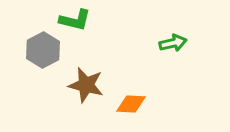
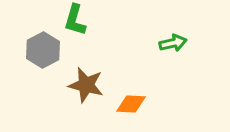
green L-shape: rotated 92 degrees clockwise
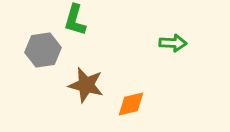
green arrow: rotated 16 degrees clockwise
gray hexagon: rotated 20 degrees clockwise
orange diamond: rotated 16 degrees counterclockwise
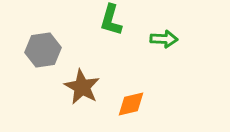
green L-shape: moved 36 px right
green arrow: moved 9 px left, 4 px up
brown star: moved 4 px left, 2 px down; rotated 15 degrees clockwise
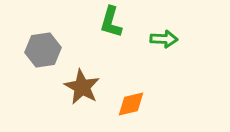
green L-shape: moved 2 px down
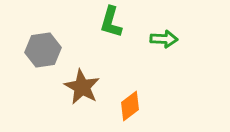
orange diamond: moved 1 px left, 2 px down; rotated 24 degrees counterclockwise
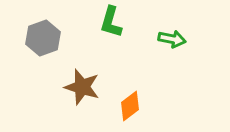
green arrow: moved 8 px right; rotated 8 degrees clockwise
gray hexagon: moved 12 px up; rotated 12 degrees counterclockwise
brown star: rotated 12 degrees counterclockwise
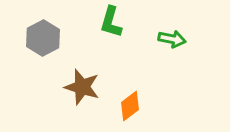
gray hexagon: rotated 8 degrees counterclockwise
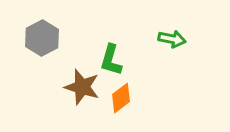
green L-shape: moved 38 px down
gray hexagon: moved 1 px left
orange diamond: moved 9 px left, 8 px up
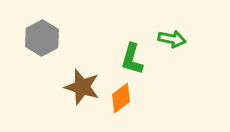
green L-shape: moved 21 px right, 1 px up
